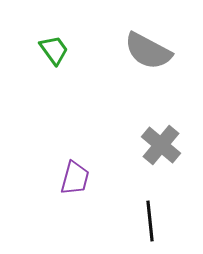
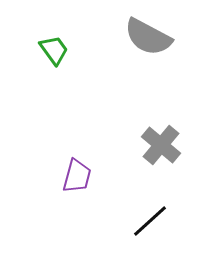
gray semicircle: moved 14 px up
purple trapezoid: moved 2 px right, 2 px up
black line: rotated 54 degrees clockwise
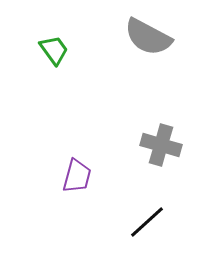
gray cross: rotated 24 degrees counterclockwise
black line: moved 3 px left, 1 px down
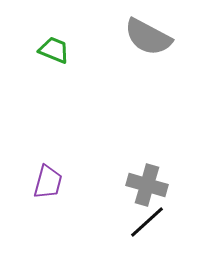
green trapezoid: rotated 32 degrees counterclockwise
gray cross: moved 14 px left, 40 px down
purple trapezoid: moved 29 px left, 6 px down
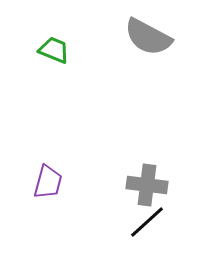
gray cross: rotated 9 degrees counterclockwise
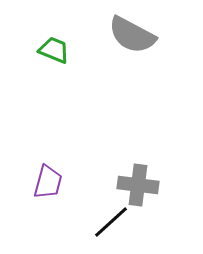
gray semicircle: moved 16 px left, 2 px up
gray cross: moved 9 px left
black line: moved 36 px left
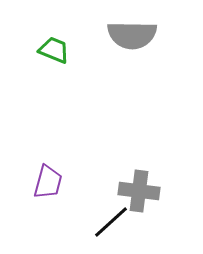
gray semicircle: rotated 27 degrees counterclockwise
gray cross: moved 1 px right, 6 px down
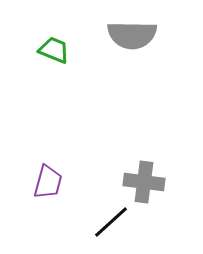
gray cross: moved 5 px right, 9 px up
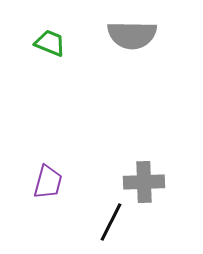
green trapezoid: moved 4 px left, 7 px up
gray cross: rotated 9 degrees counterclockwise
black line: rotated 21 degrees counterclockwise
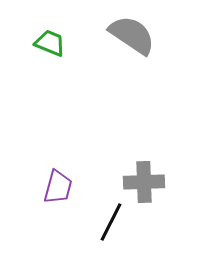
gray semicircle: rotated 147 degrees counterclockwise
purple trapezoid: moved 10 px right, 5 px down
